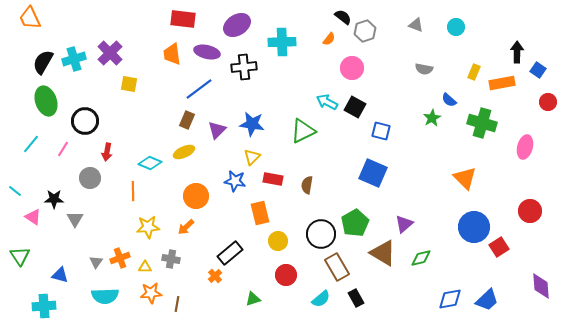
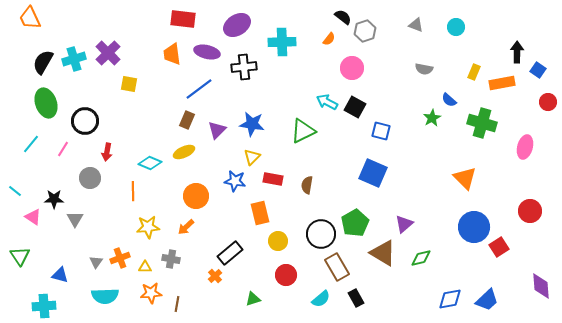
purple cross at (110, 53): moved 2 px left
green ellipse at (46, 101): moved 2 px down
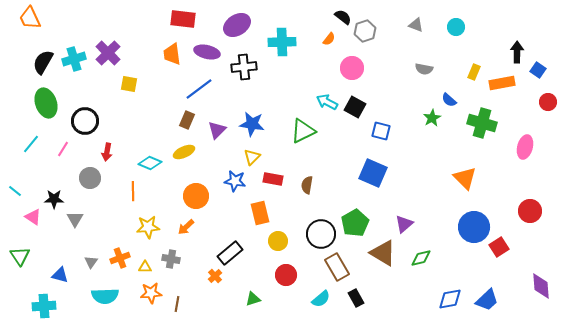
gray triangle at (96, 262): moved 5 px left
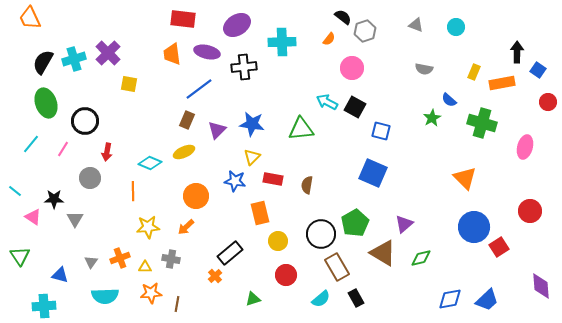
green triangle at (303, 131): moved 2 px left, 2 px up; rotated 20 degrees clockwise
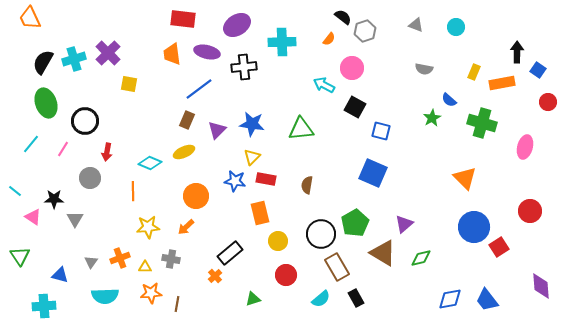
cyan arrow at (327, 102): moved 3 px left, 17 px up
red rectangle at (273, 179): moved 7 px left
blue trapezoid at (487, 300): rotated 95 degrees clockwise
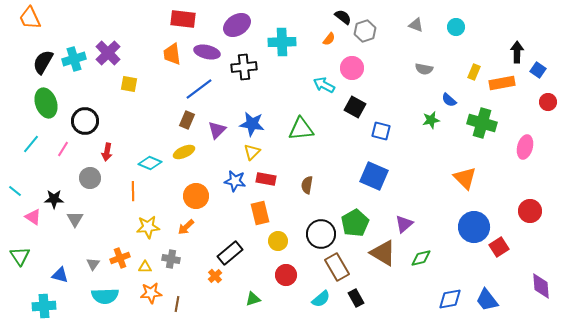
green star at (432, 118): moved 1 px left, 2 px down; rotated 18 degrees clockwise
yellow triangle at (252, 157): moved 5 px up
blue square at (373, 173): moved 1 px right, 3 px down
gray triangle at (91, 262): moved 2 px right, 2 px down
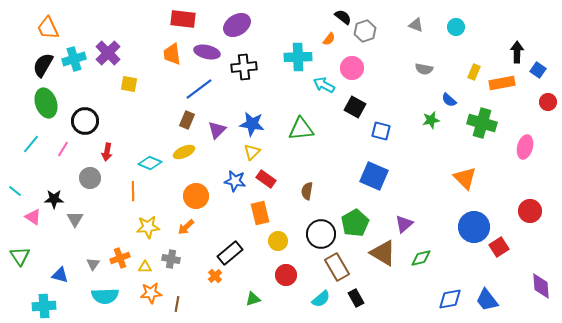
orange trapezoid at (30, 18): moved 18 px right, 10 px down
cyan cross at (282, 42): moved 16 px right, 15 px down
black semicircle at (43, 62): moved 3 px down
red rectangle at (266, 179): rotated 24 degrees clockwise
brown semicircle at (307, 185): moved 6 px down
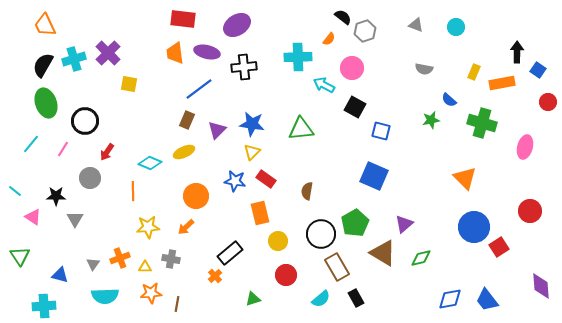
orange trapezoid at (48, 28): moved 3 px left, 3 px up
orange trapezoid at (172, 54): moved 3 px right, 1 px up
red arrow at (107, 152): rotated 24 degrees clockwise
black star at (54, 199): moved 2 px right, 3 px up
